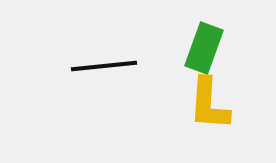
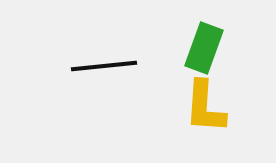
yellow L-shape: moved 4 px left, 3 px down
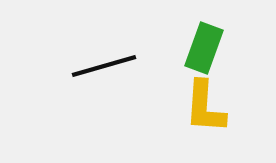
black line: rotated 10 degrees counterclockwise
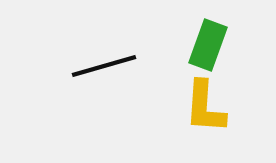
green rectangle: moved 4 px right, 3 px up
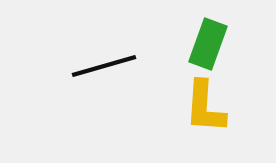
green rectangle: moved 1 px up
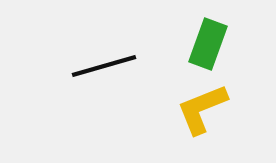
yellow L-shape: moved 3 px left, 2 px down; rotated 64 degrees clockwise
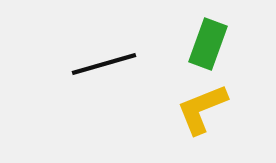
black line: moved 2 px up
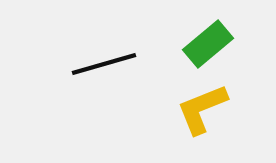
green rectangle: rotated 30 degrees clockwise
